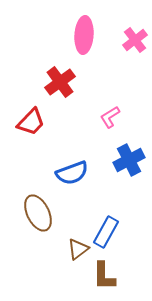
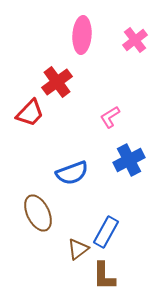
pink ellipse: moved 2 px left
red cross: moved 3 px left
red trapezoid: moved 1 px left, 9 px up
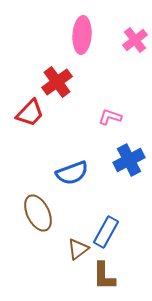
pink L-shape: rotated 50 degrees clockwise
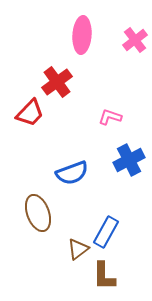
brown ellipse: rotated 6 degrees clockwise
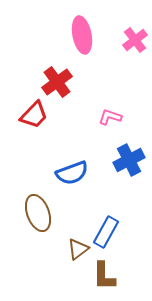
pink ellipse: rotated 15 degrees counterclockwise
red trapezoid: moved 4 px right, 2 px down
